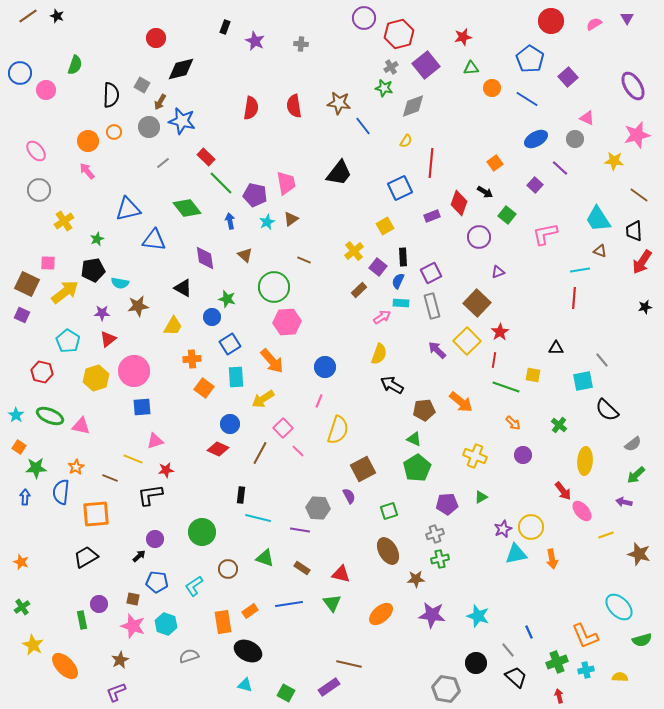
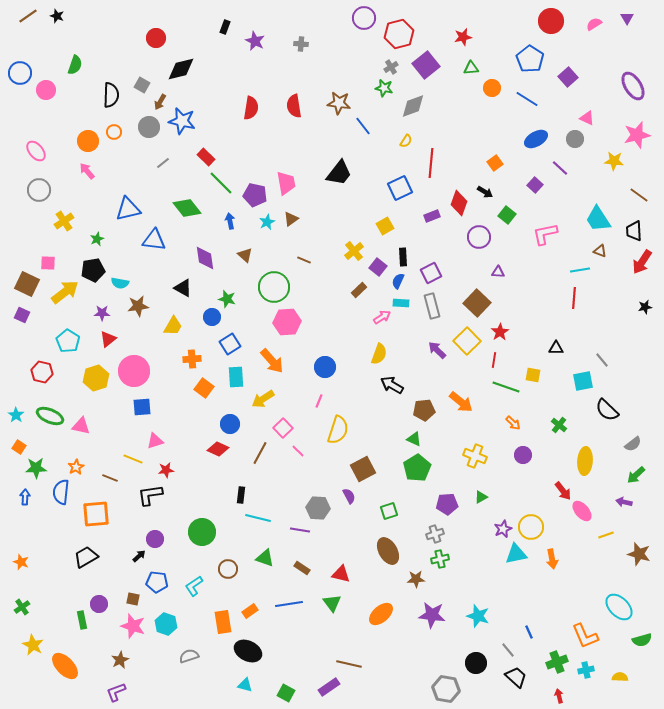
purple triangle at (498, 272): rotated 24 degrees clockwise
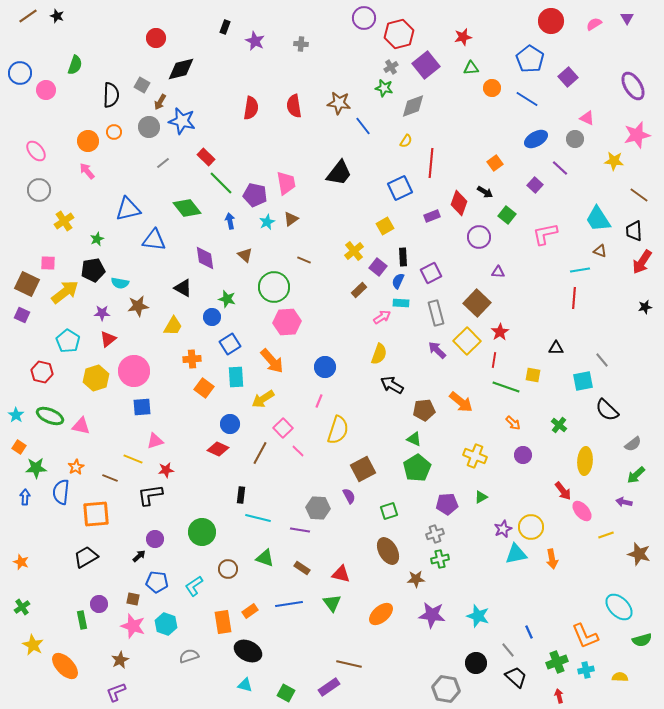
gray rectangle at (432, 306): moved 4 px right, 7 px down
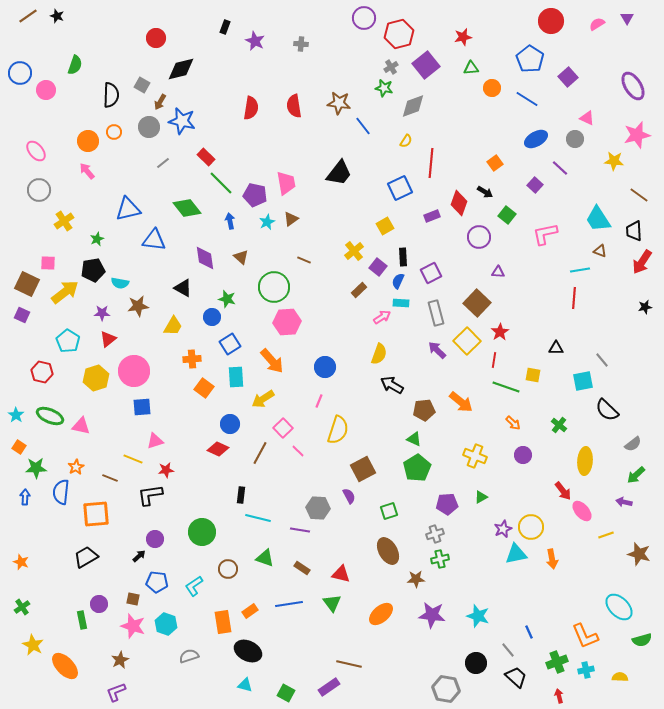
pink semicircle at (594, 24): moved 3 px right
brown triangle at (245, 255): moved 4 px left, 2 px down
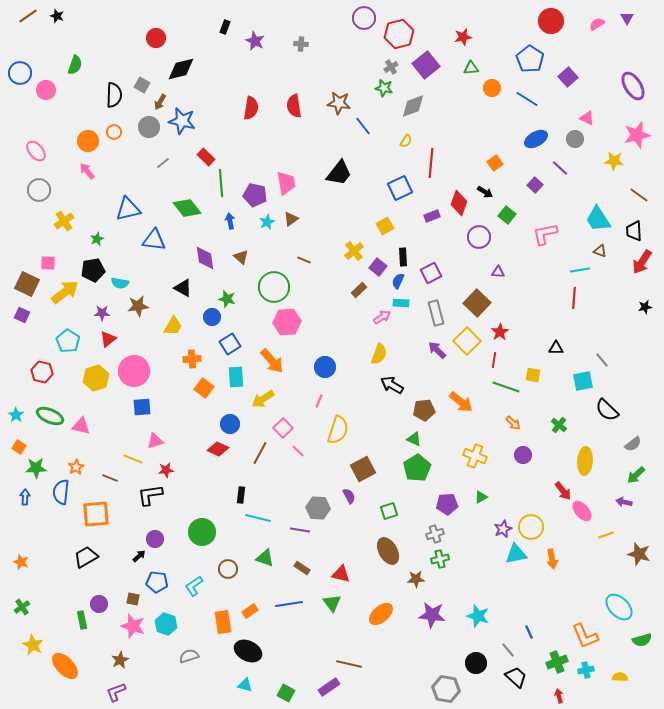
black semicircle at (111, 95): moved 3 px right
green line at (221, 183): rotated 40 degrees clockwise
